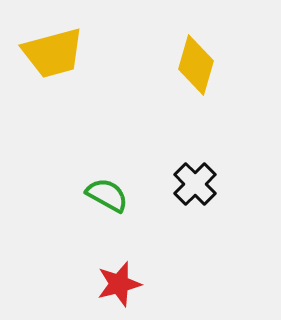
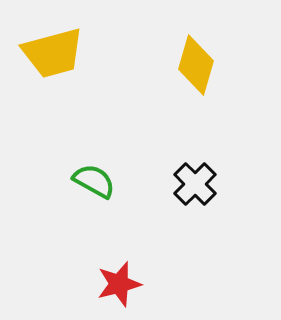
green semicircle: moved 13 px left, 14 px up
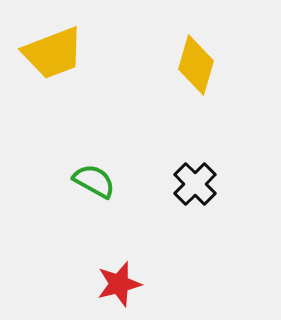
yellow trapezoid: rotated 6 degrees counterclockwise
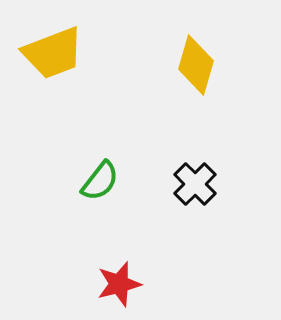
green semicircle: moved 6 px right; rotated 99 degrees clockwise
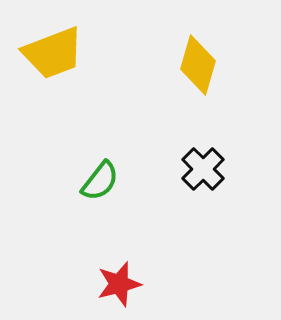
yellow diamond: moved 2 px right
black cross: moved 8 px right, 15 px up
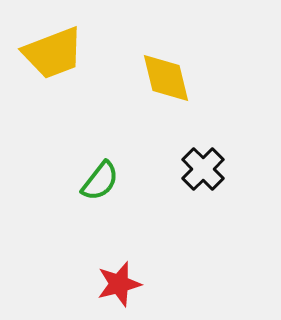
yellow diamond: moved 32 px left, 13 px down; rotated 30 degrees counterclockwise
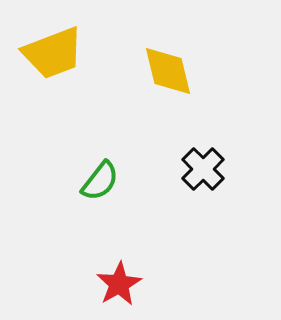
yellow diamond: moved 2 px right, 7 px up
red star: rotated 15 degrees counterclockwise
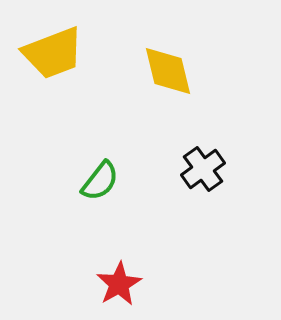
black cross: rotated 9 degrees clockwise
